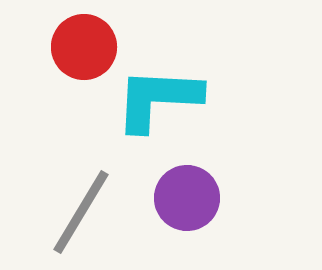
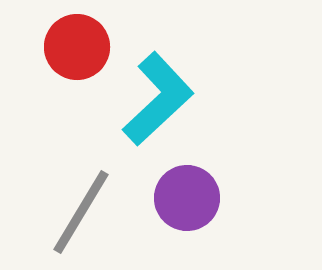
red circle: moved 7 px left
cyan L-shape: rotated 134 degrees clockwise
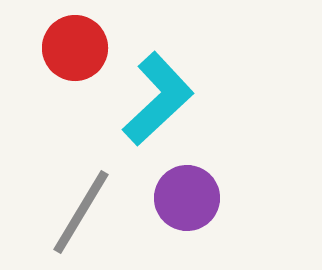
red circle: moved 2 px left, 1 px down
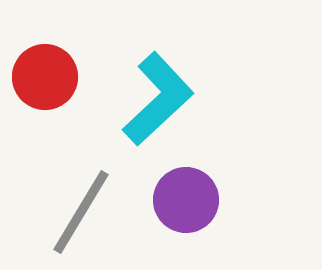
red circle: moved 30 px left, 29 px down
purple circle: moved 1 px left, 2 px down
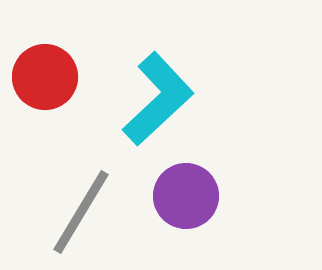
purple circle: moved 4 px up
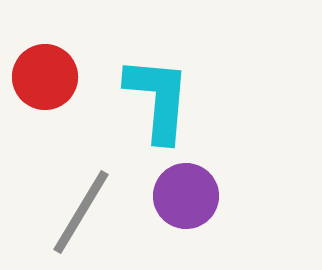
cyan L-shape: rotated 42 degrees counterclockwise
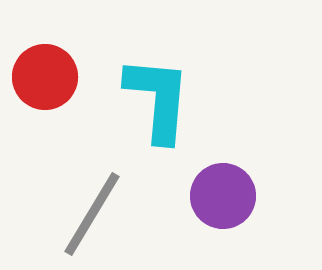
purple circle: moved 37 px right
gray line: moved 11 px right, 2 px down
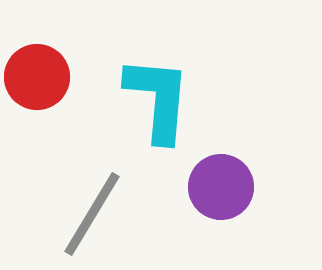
red circle: moved 8 px left
purple circle: moved 2 px left, 9 px up
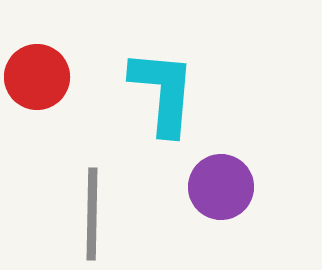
cyan L-shape: moved 5 px right, 7 px up
gray line: rotated 30 degrees counterclockwise
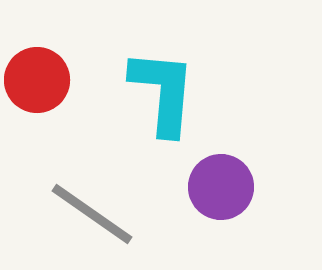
red circle: moved 3 px down
gray line: rotated 56 degrees counterclockwise
